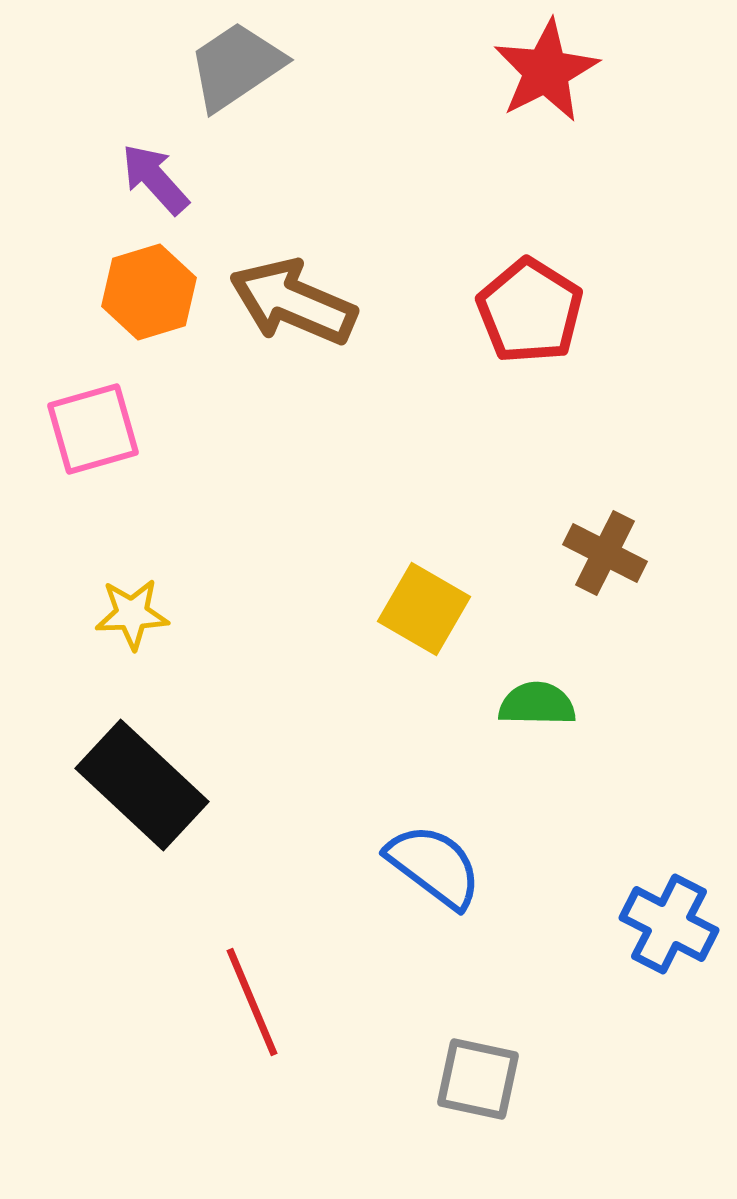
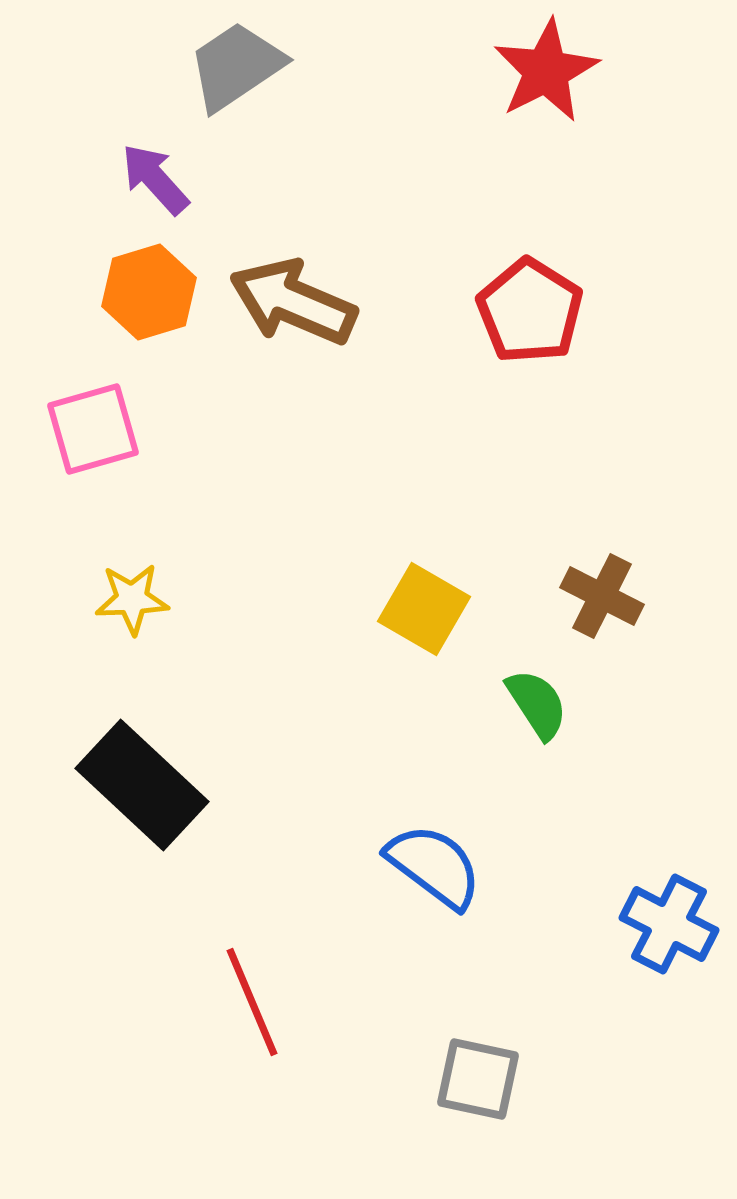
brown cross: moved 3 px left, 43 px down
yellow star: moved 15 px up
green semicircle: rotated 56 degrees clockwise
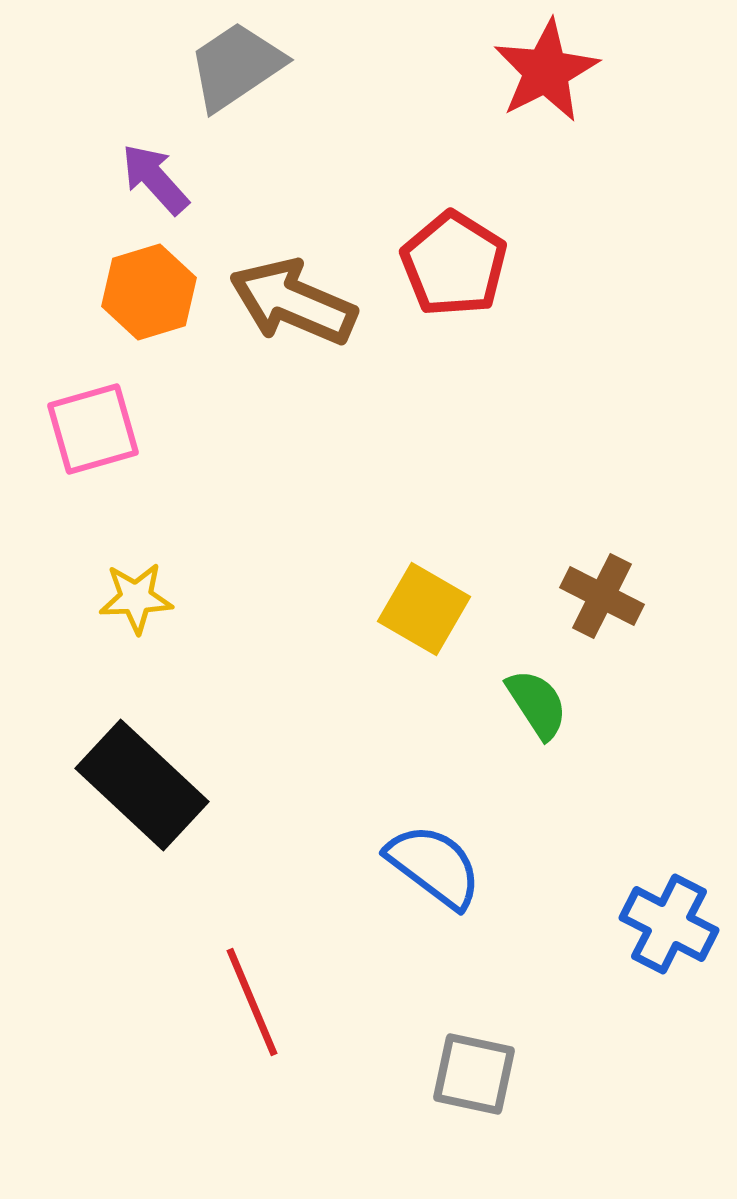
red pentagon: moved 76 px left, 47 px up
yellow star: moved 4 px right, 1 px up
gray square: moved 4 px left, 5 px up
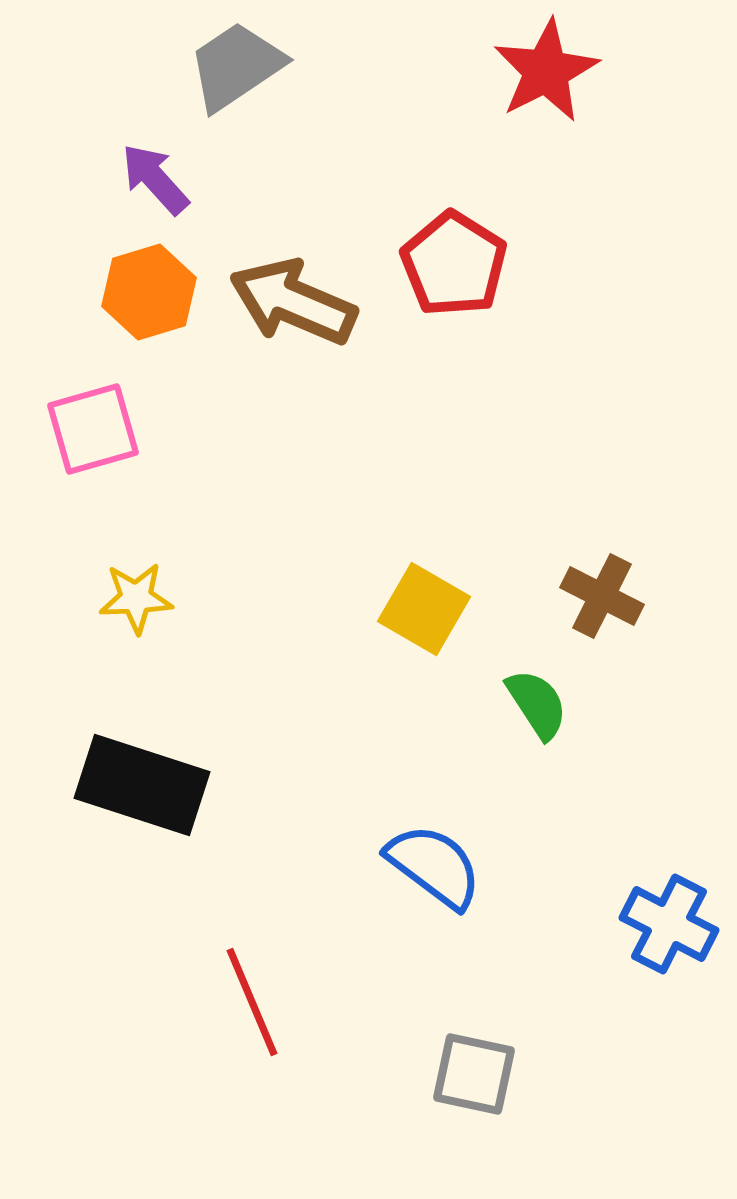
black rectangle: rotated 25 degrees counterclockwise
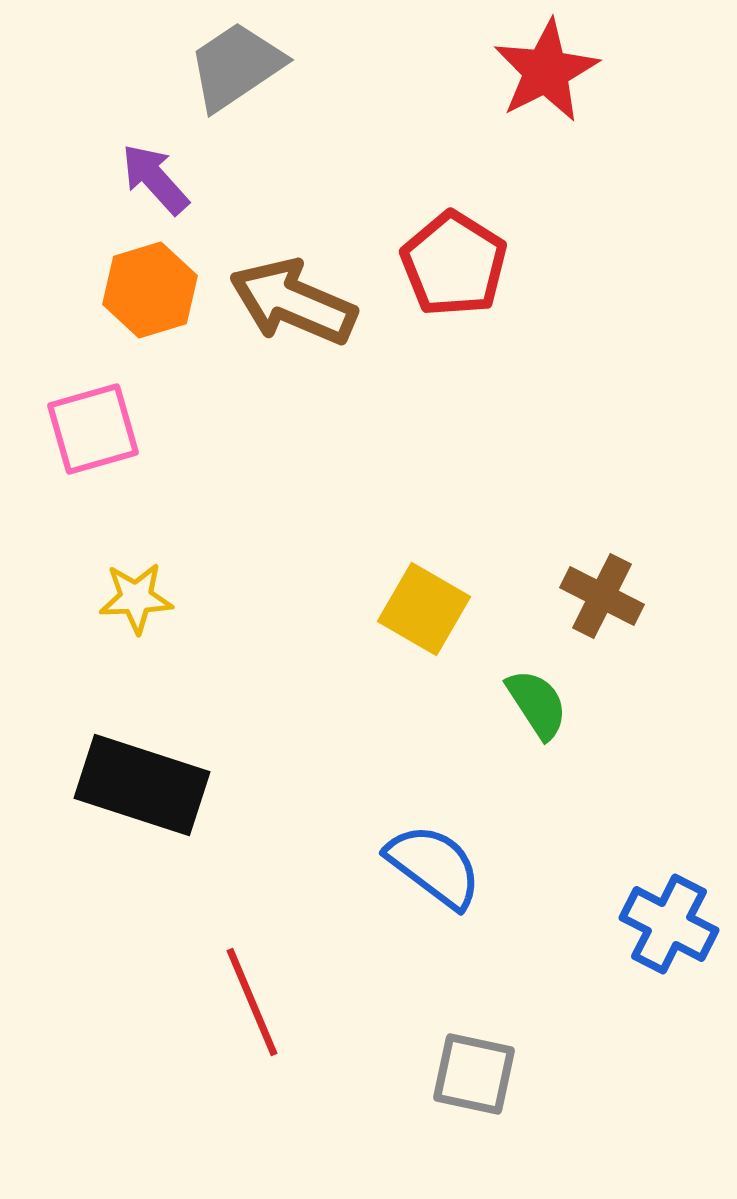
orange hexagon: moved 1 px right, 2 px up
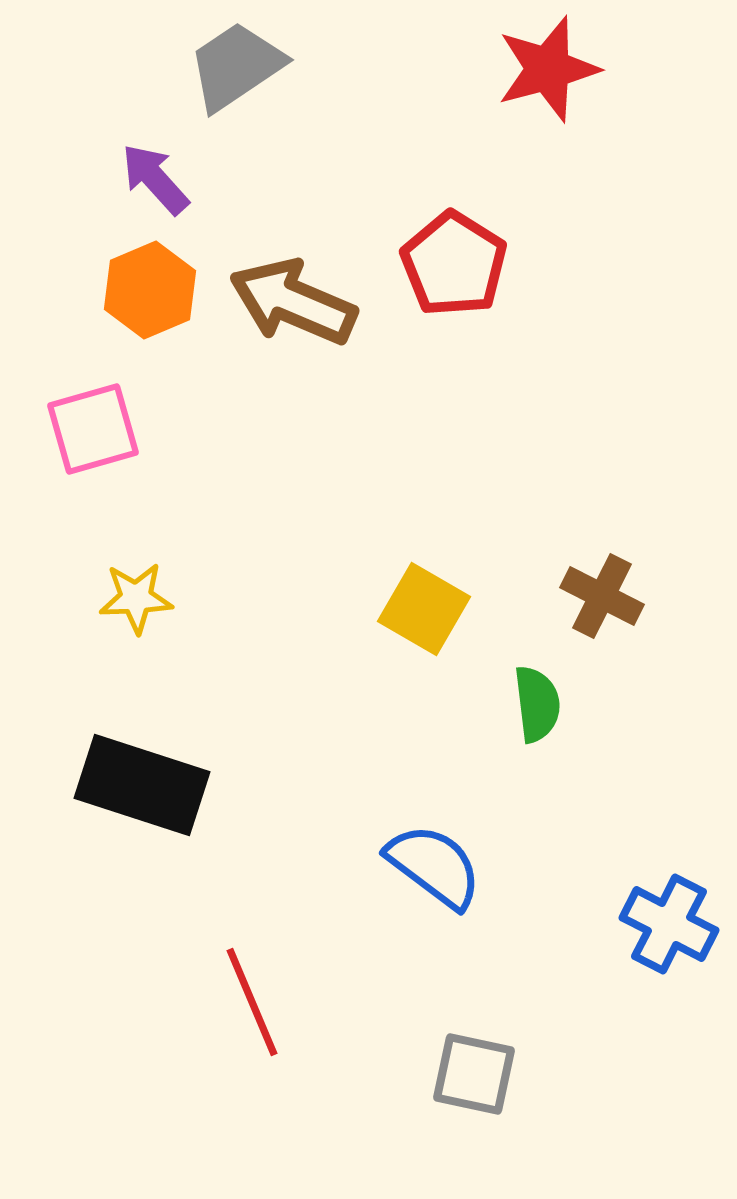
red star: moved 2 px right, 2 px up; rotated 12 degrees clockwise
orange hexagon: rotated 6 degrees counterclockwise
green semicircle: rotated 26 degrees clockwise
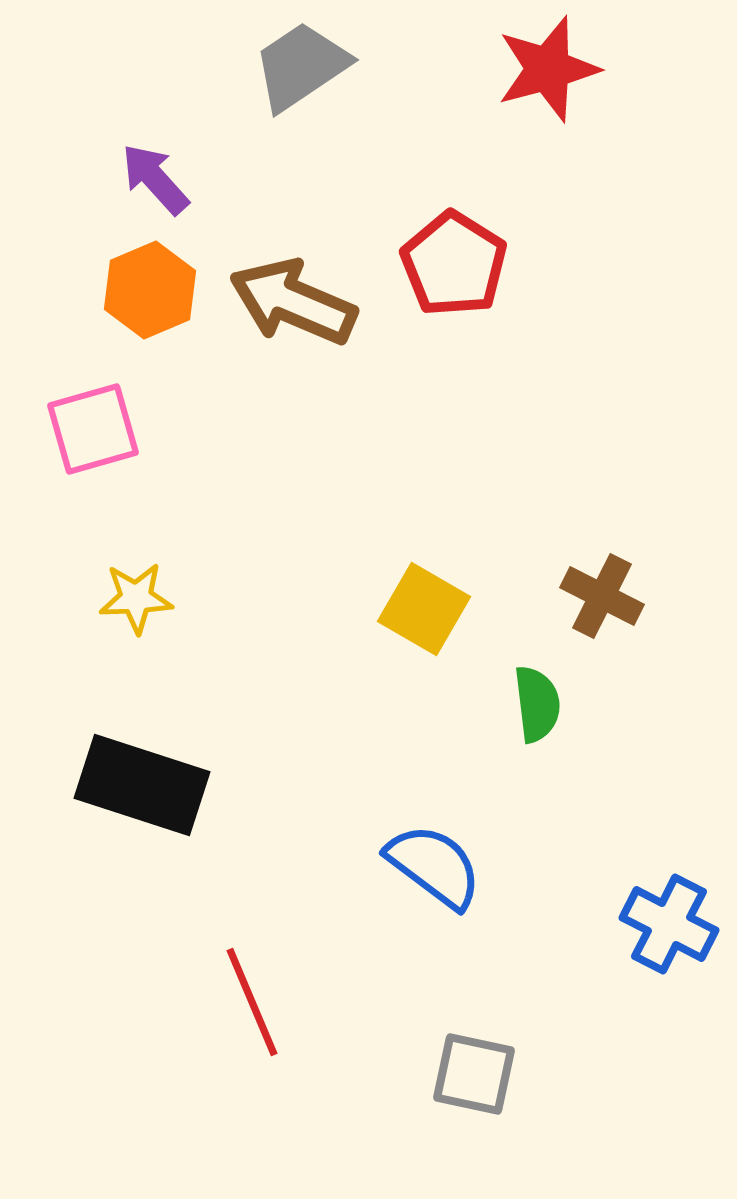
gray trapezoid: moved 65 px right
